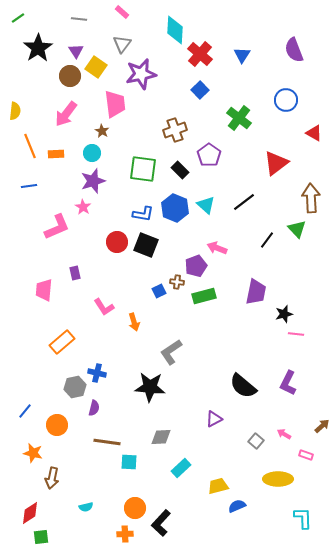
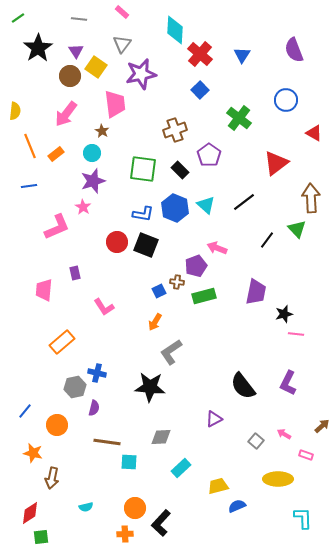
orange rectangle at (56, 154): rotated 35 degrees counterclockwise
orange arrow at (134, 322): moved 21 px right; rotated 48 degrees clockwise
black semicircle at (243, 386): rotated 12 degrees clockwise
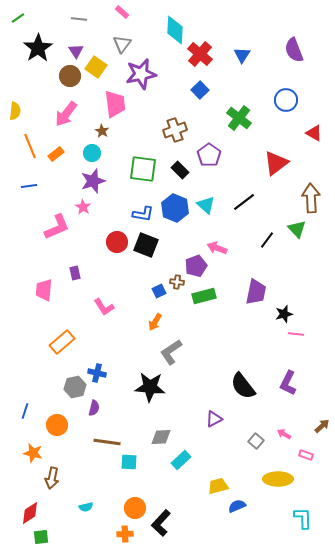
blue line at (25, 411): rotated 21 degrees counterclockwise
cyan rectangle at (181, 468): moved 8 px up
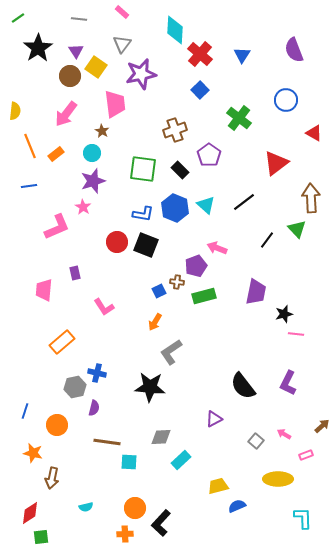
pink rectangle at (306, 455): rotated 40 degrees counterclockwise
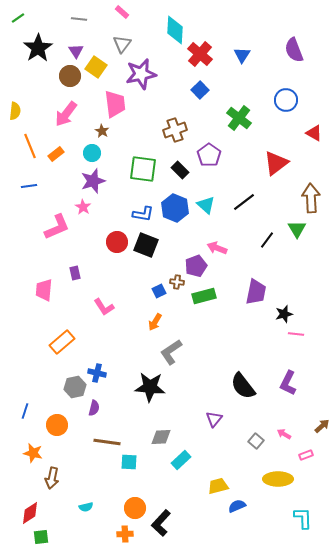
green triangle at (297, 229): rotated 12 degrees clockwise
purple triangle at (214, 419): rotated 24 degrees counterclockwise
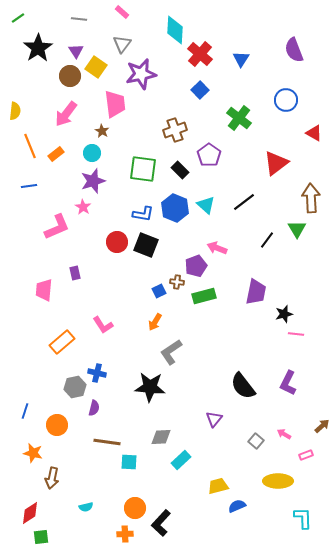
blue triangle at (242, 55): moved 1 px left, 4 px down
pink L-shape at (104, 307): moved 1 px left, 18 px down
yellow ellipse at (278, 479): moved 2 px down
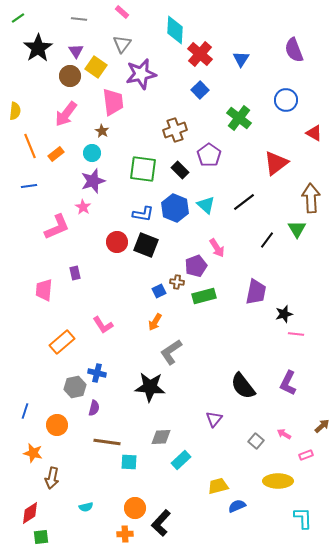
pink trapezoid at (115, 104): moved 2 px left, 2 px up
pink arrow at (217, 248): rotated 144 degrees counterclockwise
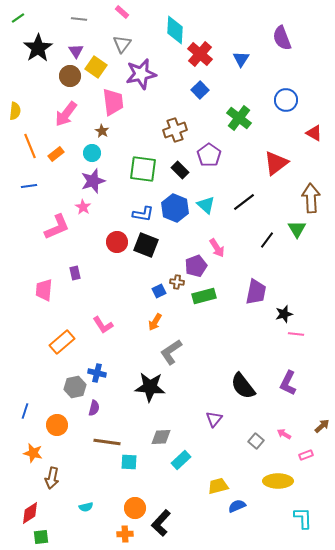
purple semicircle at (294, 50): moved 12 px left, 12 px up
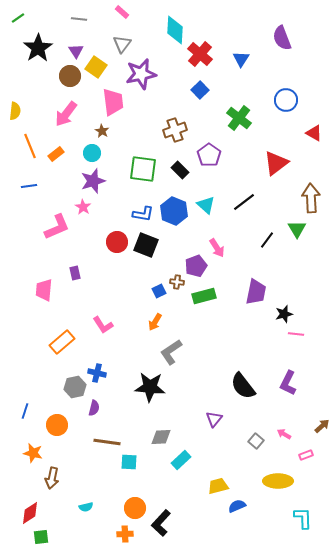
blue hexagon at (175, 208): moved 1 px left, 3 px down
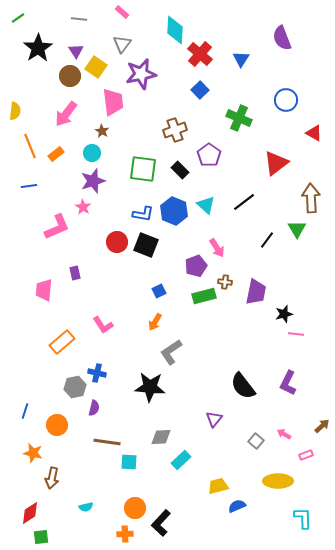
green cross at (239, 118): rotated 15 degrees counterclockwise
brown cross at (177, 282): moved 48 px right
